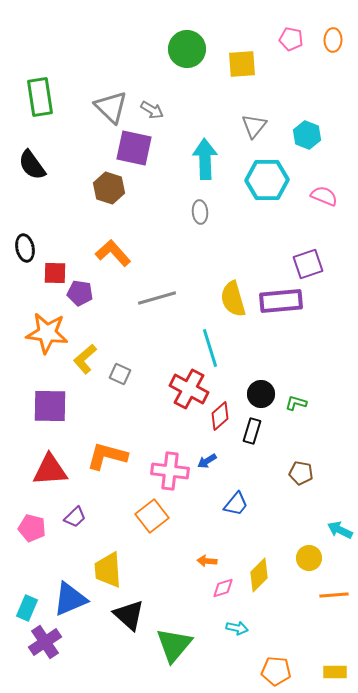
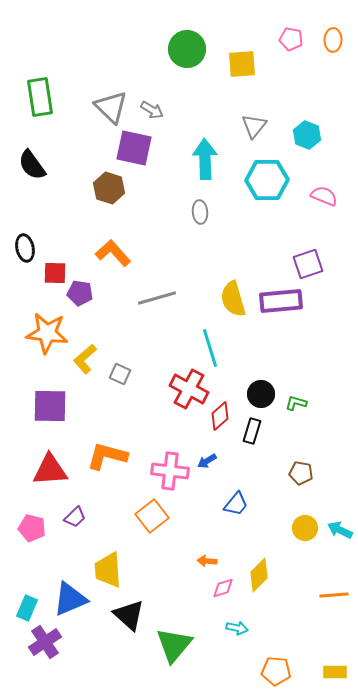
yellow circle at (309, 558): moved 4 px left, 30 px up
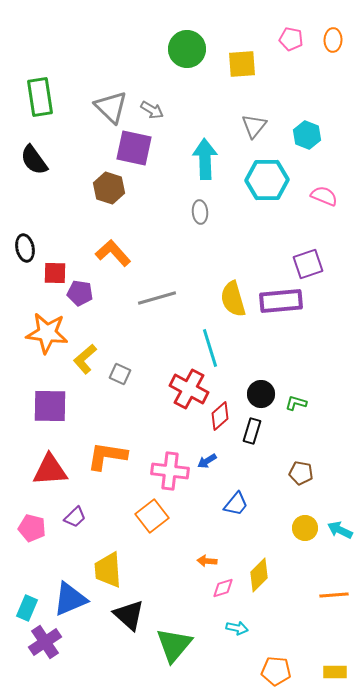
black semicircle at (32, 165): moved 2 px right, 5 px up
orange L-shape at (107, 456): rotated 6 degrees counterclockwise
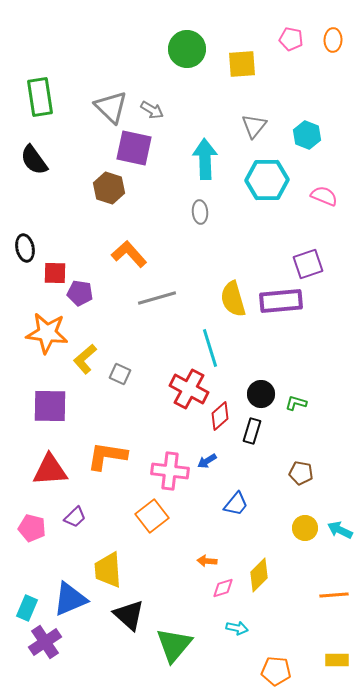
orange L-shape at (113, 253): moved 16 px right, 1 px down
yellow rectangle at (335, 672): moved 2 px right, 12 px up
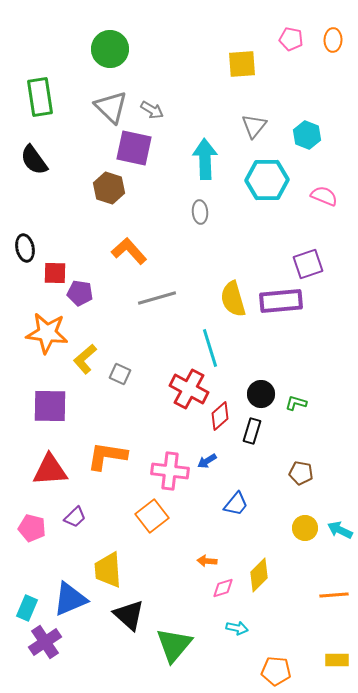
green circle at (187, 49): moved 77 px left
orange L-shape at (129, 254): moved 3 px up
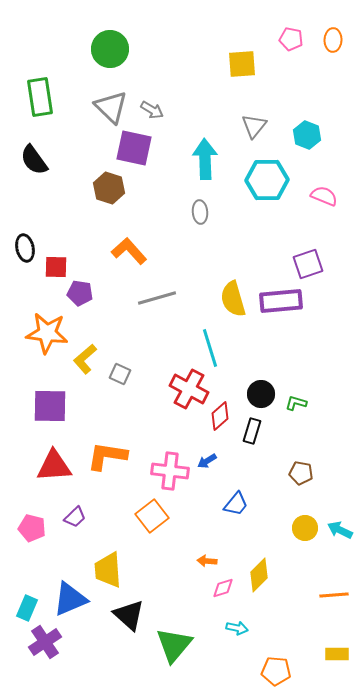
red square at (55, 273): moved 1 px right, 6 px up
red triangle at (50, 470): moved 4 px right, 4 px up
yellow rectangle at (337, 660): moved 6 px up
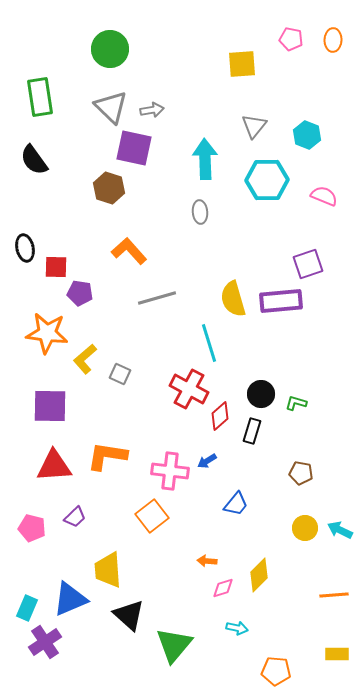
gray arrow at (152, 110): rotated 40 degrees counterclockwise
cyan line at (210, 348): moved 1 px left, 5 px up
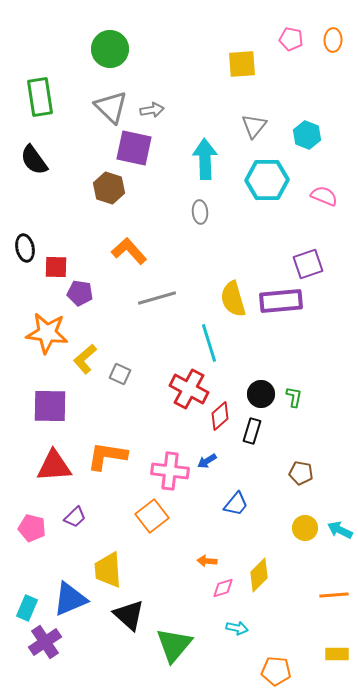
green L-shape at (296, 403): moved 2 px left, 6 px up; rotated 85 degrees clockwise
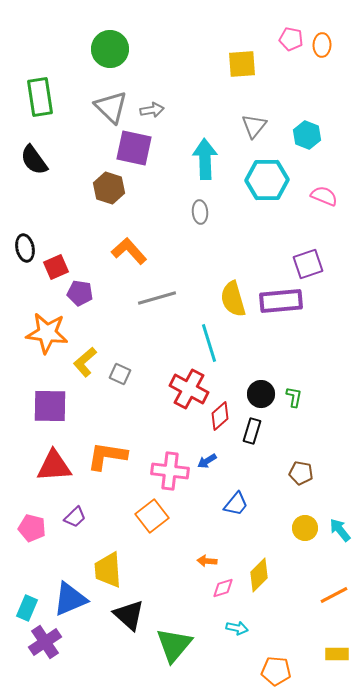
orange ellipse at (333, 40): moved 11 px left, 5 px down
red square at (56, 267): rotated 25 degrees counterclockwise
yellow L-shape at (85, 359): moved 3 px down
cyan arrow at (340, 530): rotated 25 degrees clockwise
orange line at (334, 595): rotated 24 degrees counterclockwise
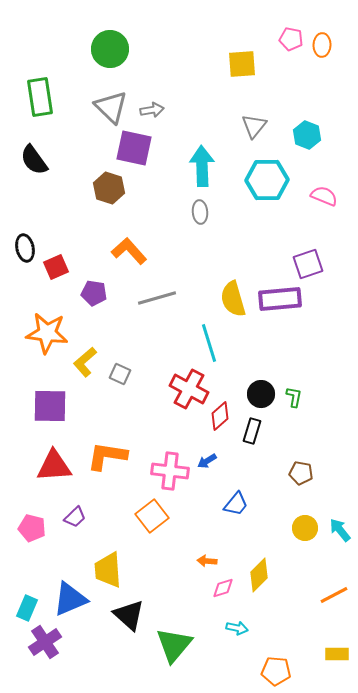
cyan arrow at (205, 159): moved 3 px left, 7 px down
purple pentagon at (80, 293): moved 14 px right
purple rectangle at (281, 301): moved 1 px left, 2 px up
